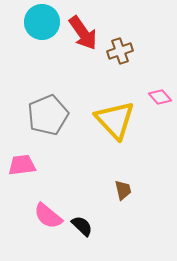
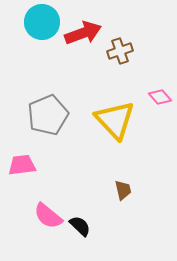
red arrow: rotated 75 degrees counterclockwise
black semicircle: moved 2 px left
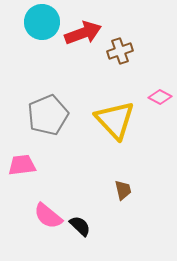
pink diamond: rotated 20 degrees counterclockwise
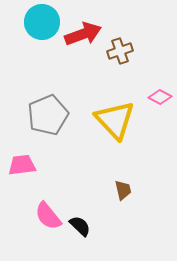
red arrow: moved 1 px down
pink semicircle: rotated 12 degrees clockwise
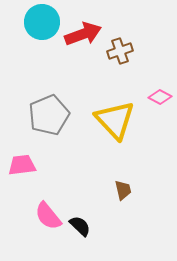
gray pentagon: moved 1 px right
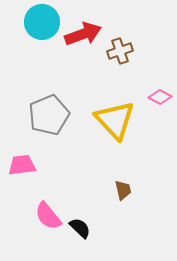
black semicircle: moved 2 px down
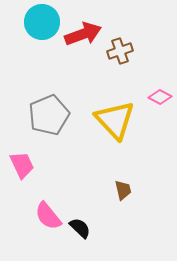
pink trapezoid: rotated 72 degrees clockwise
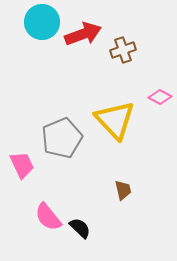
brown cross: moved 3 px right, 1 px up
gray pentagon: moved 13 px right, 23 px down
pink semicircle: moved 1 px down
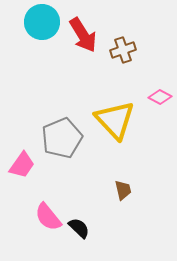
red arrow: moved 1 px down; rotated 78 degrees clockwise
pink trapezoid: rotated 60 degrees clockwise
black semicircle: moved 1 px left
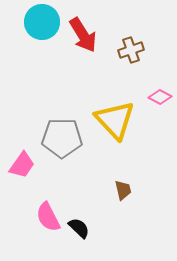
brown cross: moved 8 px right
gray pentagon: rotated 24 degrees clockwise
pink semicircle: rotated 12 degrees clockwise
